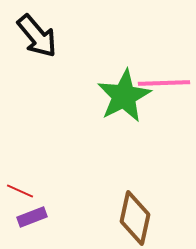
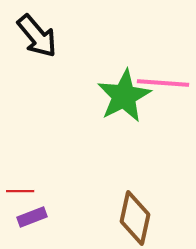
pink line: moved 1 px left; rotated 6 degrees clockwise
red line: rotated 24 degrees counterclockwise
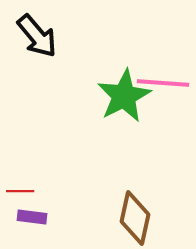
purple rectangle: rotated 28 degrees clockwise
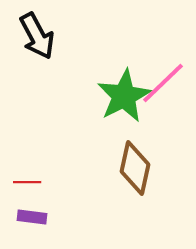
black arrow: rotated 12 degrees clockwise
pink line: rotated 48 degrees counterclockwise
red line: moved 7 px right, 9 px up
brown diamond: moved 50 px up
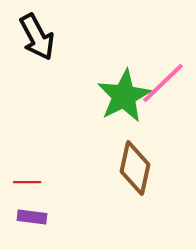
black arrow: moved 1 px down
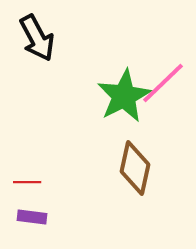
black arrow: moved 1 px down
